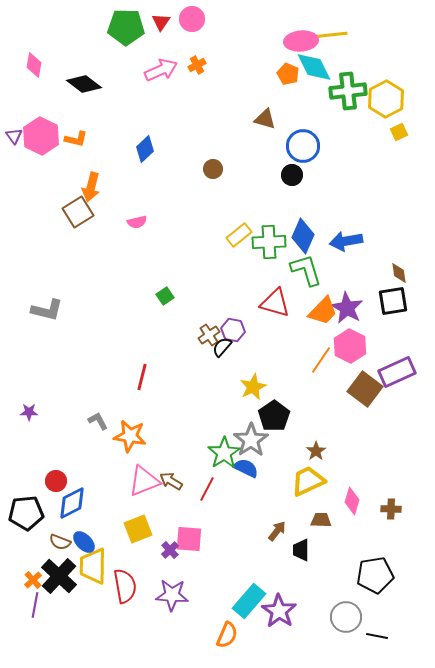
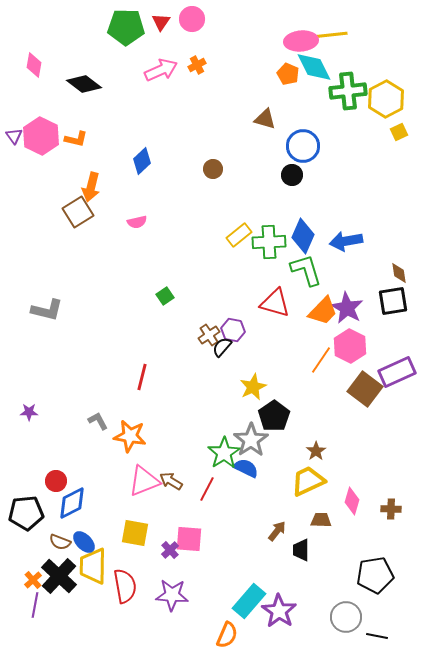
blue diamond at (145, 149): moved 3 px left, 12 px down
yellow square at (138, 529): moved 3 px left, 4 px down; rotated 32 degrees clockwise
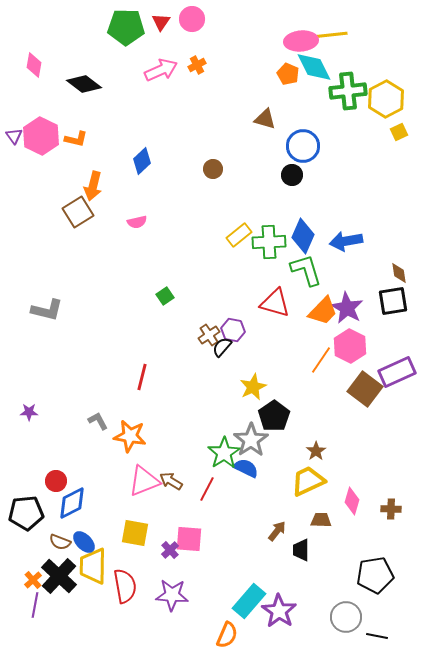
orange arrow at (91, 187): moved 2 px right, 1 px up
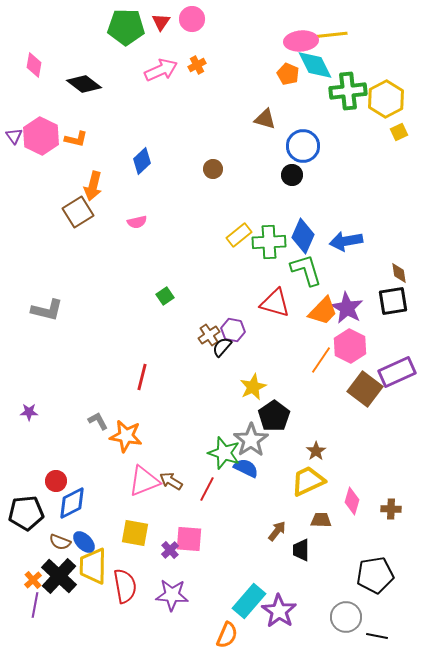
cyan diamond at (314, 67): moved 1 px right, 2 px up
orange star at (130, 436): moved 4 px left
green star at (224, 453): rotated 20 degrees counterclockwise
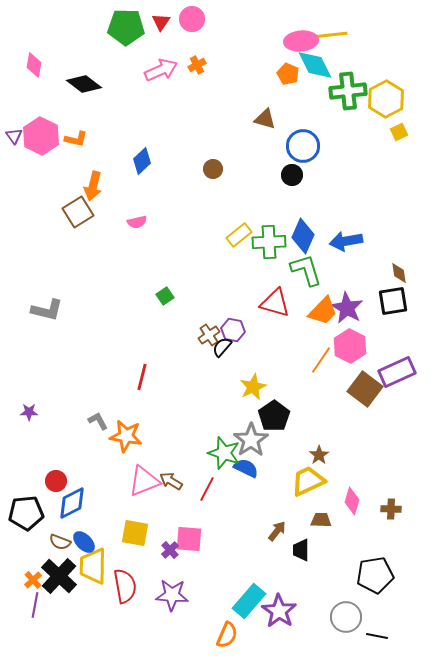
brown star at (316, 451): moved 3 px right, 4 px down
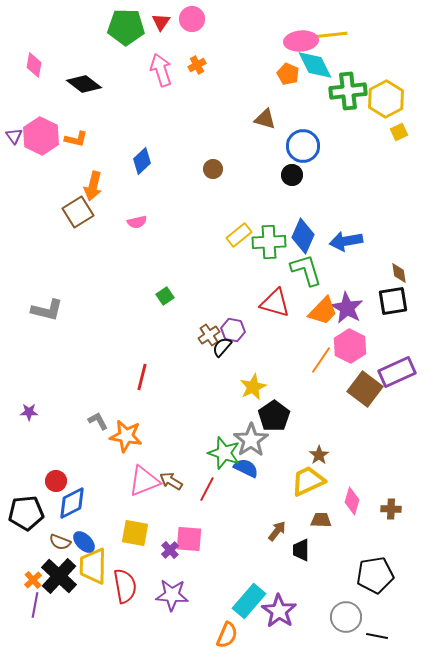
pink arrow at (161, 70): rotated 84 degrees counterclockwise
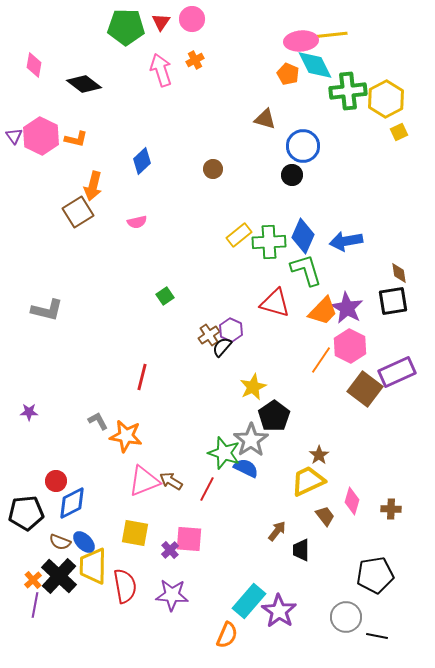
orange cross at (197, 65): moved 2 px left, 5 px up
purple hexagon at (233, 330): moved 2 px left; rotated 15 degrees clockwise
brown trapezoid at (321, 520): moved 4 px right, 4 px up; rotated 50 degrees clockwise
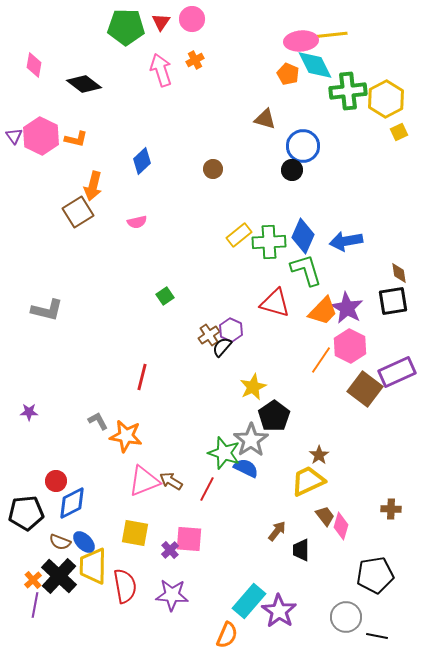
black circle at (292, 175): moved 5 px up
pink diamond at (352, 501): moved 11 px left, 25 px down
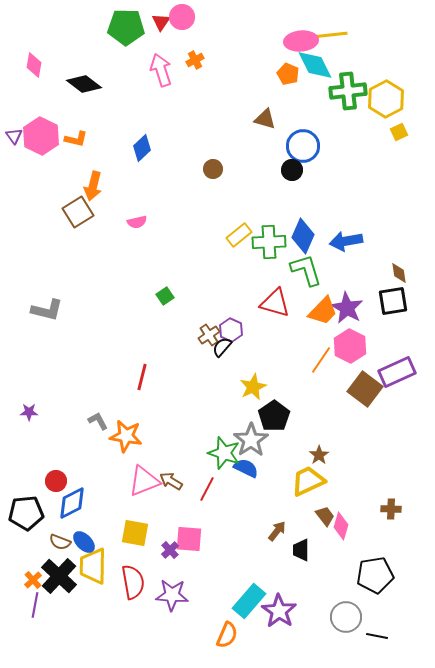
pink circle at (192, 19): moved 10 px left, 2 px up
blue diamond at (142, 161): moved 13 px up
red semicircle at (125, 586): moved 8 px right, 4 px up
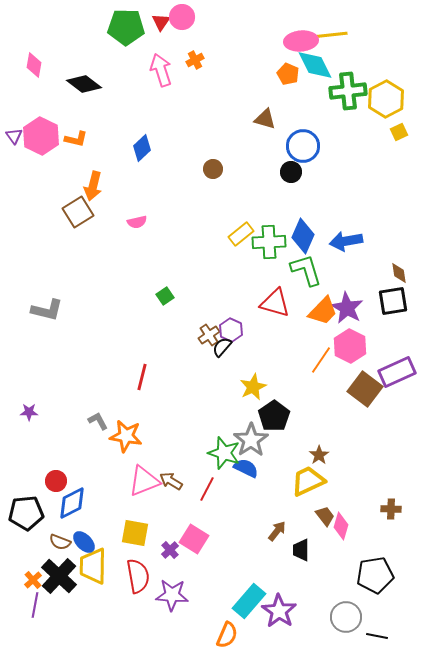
black circle at (292, 170): moved 1 px left, 2 px down
yellow rectangle at (239, 235): moved 2 px right, 1 px up
pink square at (189, 539): moved 5 px right; rotated 28 degrees clockwise
red semicircle at (133, 582): moved 5 px right, 6 px up
